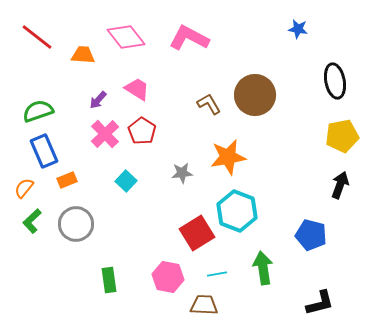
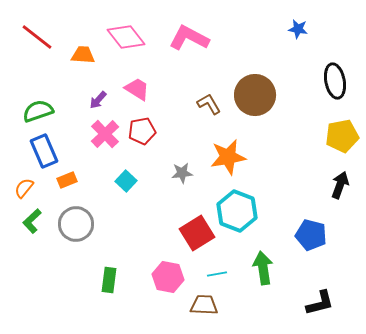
red pentagon: rotated 28 degrees clockwise
green rectangle: rotated 15 degrees clockwise
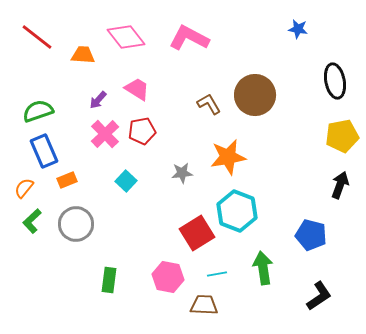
black L-shape: moved 1 px left, 7 px up; rotated 20 degrees counterclockwise
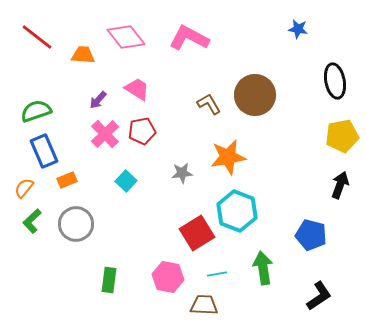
green semicircle: moved 2 px left
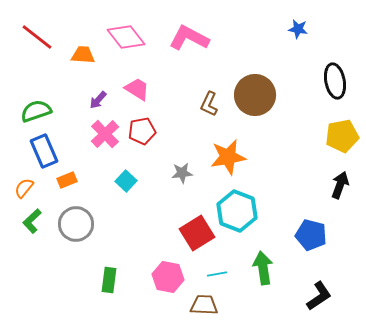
brown L-shape: rotated 125 degrees counterclockwise
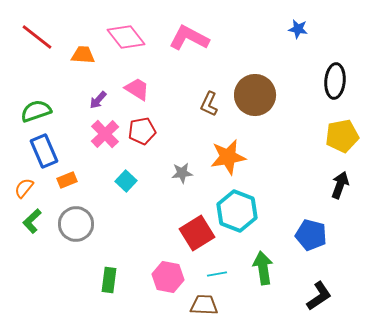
black ellipse: rotated 16 degrees clockwise
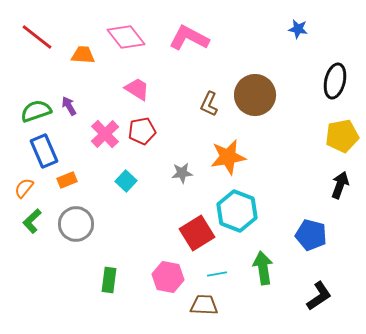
black ellipse: rotated 8 degrees clockwise
purple arrow: moved 29 px left, 6 px down; rotated 108 degrees clockwise
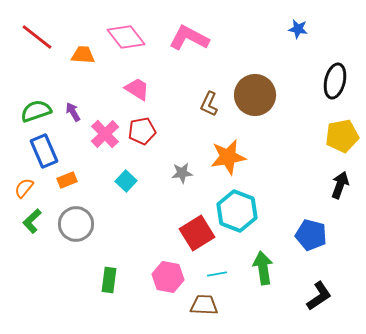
purple arrow: moved 4 px right, 6 px down
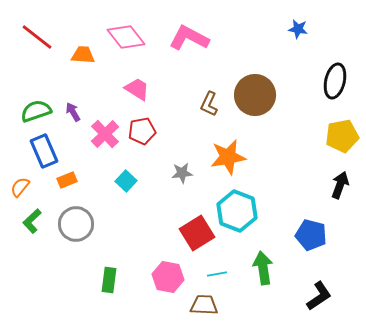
orange semicircle: moved 4 px left, 1 px up
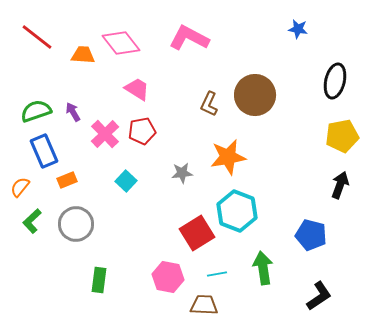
pink diamond: moved 5 px left, 6 px down
green rectangle: moved 10 px left
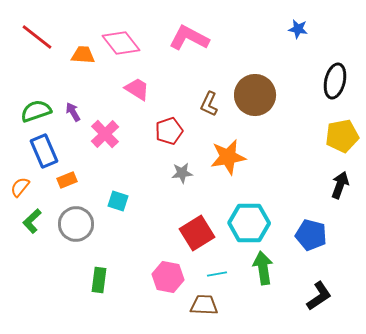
red pentagon: moved 27 px right; rotated 8 degrees counterclockwise
cyan square: moved 8 px left, 20 px down; rotated 25 degrees counterclockwise
cyan hexagon: moved 12 px right, 12 px down; rotated 21 degrees counterclockwise
